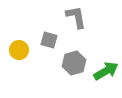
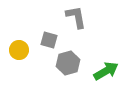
gray hexagon: moved 6 px left
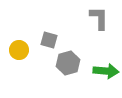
gray L-shape: moved 23 px right, 1 px down; rotated 10 degrees clockwise
green arrow: rotated 35 degrees clockwise
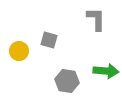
gray L-shape: moved 3 px left, 1 px down
yellow circle: moved 1 px down
gray hexagon: moved 1 px left, 18 px down; rotated 25 degrees clockwise
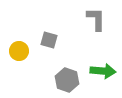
green arrow: moved 3 px left
gray hexagon: moved 1 px up; rotated 10 degrees clockwise
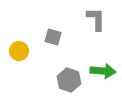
gray square: moved 4 px right, 3 px up
gray hexagon: moved 2 px right
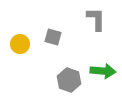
yellow circle: moved 1 px right, 7 px up
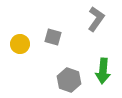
gray L-shape: rotated 35 degrees clockwise
green arrow: rotated 90 degrees clockwise
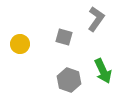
gray square: moved 11 px right
green arrow: rotated 30 degrees counterclockwise
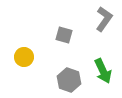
gray L-shape: moved 8 px right
gray square: moved 2 px up
yellow circle: moved 4 px right, 13 px down
